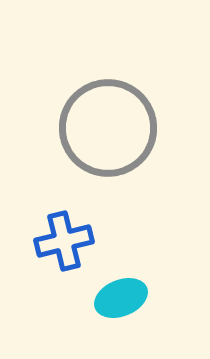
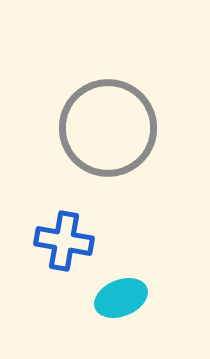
blue cross: rotated 24 degrees clockwise
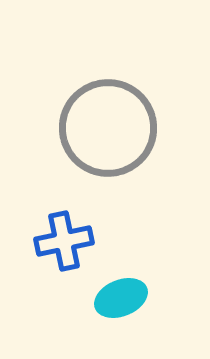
blue cross: rotated 22 degrees counterclockwise
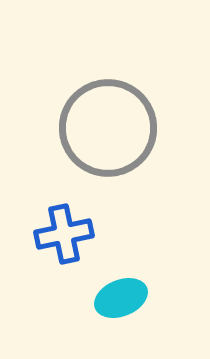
blue cross: moved 7 px up
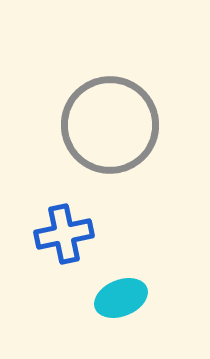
gray circle: moved 2 px right, 3 px up
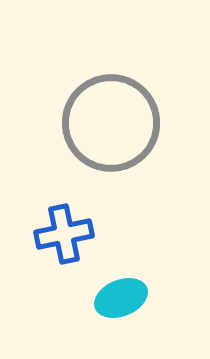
gray circle: moved 1 px right, 2 px up
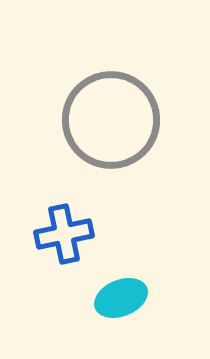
gray circle: moved 3 px up
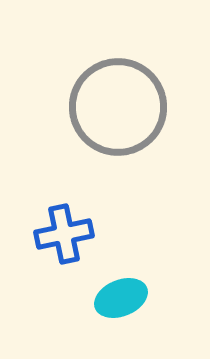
gray circle: moved 7 px right, 13 px up
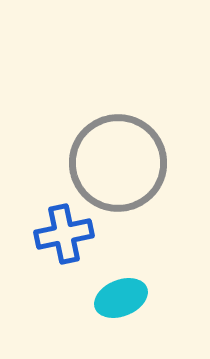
gray circle: moved 56 px down
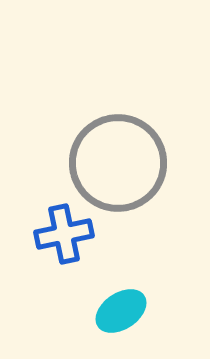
cyan ellipse: moved 13 px down; rotated 12 degrees counterclockwise
